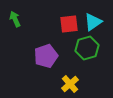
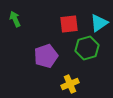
cyan triangle: moved 6 px right, 1 px down
yellow cross: rotated 18 degrees clockwise
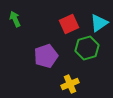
red square: rotated 18 degrees counterclockwise
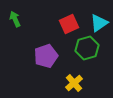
yellow cross: moved 4 px right, 1 px up; rotated 18 degrees counterclockwise
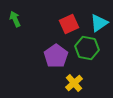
green hexagon: rotated 25 degrees clockwise
purple pentagon: moved 10 px right; rotated 15 degrees counterclockwise
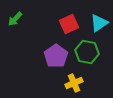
green arrow: rotated 112 degrees counterclockwise
green hexagon: moved 4 px down
yellow cross: rotated 18 degrees clockwise
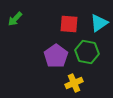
red square: rotated 30 degrees clockwise
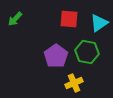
red square: moved 5 px up
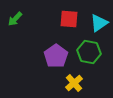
green hexagon: moved 2 px right
yellow cross: rotated 18 degrees counterclockwise
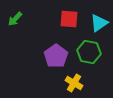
yellow cross: rotated 18 degrees counterclockwise
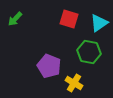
red square: rotated 12 degrees clockwise
purple pentagon: moved 7 px left, 10 px down; rotated 15 degrees counterclockwise
